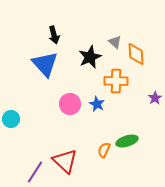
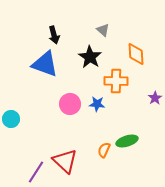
gray triangle: moved 12 px left, 12 px up
black star: rotated 15 degrees counterclockwise
blue triangle: rotated 28 degrees counterclockwise
blue star: rotated 21 degrees counterclockwise
purple line: moved 1 px right
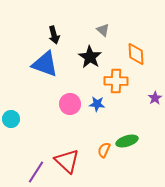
red triangle: moved 2 px right
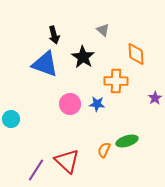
black star: moved 7 px left
purple line: moved 2 px up
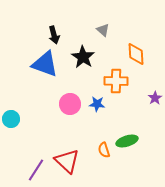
orange semicircle: rotated 42 degrees counterclockwise
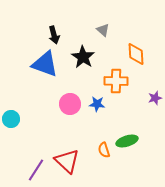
purple star: rotated 16 degrees clockwise
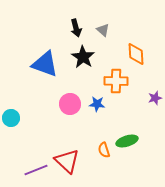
black arrow: moved 22 px right, 7 px up
cyan circle: moved 1 px up
purple line: rotated 35 degrees clockwise
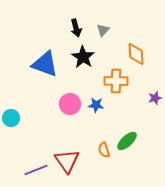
gray triangle: rotated 32 degrees clockwise
blue star: moved 1 px left, 1 px down
green ellipse: rotated 25 degrees counterclockwise
red triangle: rotated 12 degrees clockwise
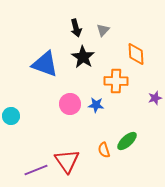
cyan circle: moved 2 px up
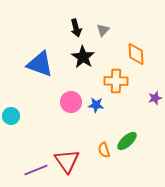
blue triangle: moved 5 px left
pink circle: moved 1 px right, 2 px up
